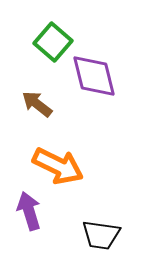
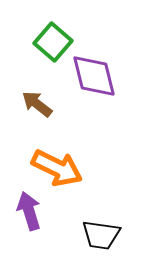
orange arrow: moved 1 px left, 2 px down
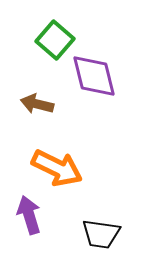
green square: moved 2 px right, 2 px up
brown arrow: rotated 24 degrees counterclockwise
purple arrow: moved 4 px down
black trapezoid: moved 1 px up
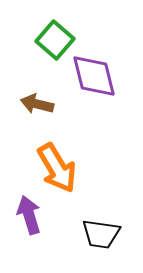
orange arrow: rotated 33 degrees clockwise
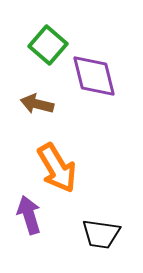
green square: moved 7 px left, 5 px down
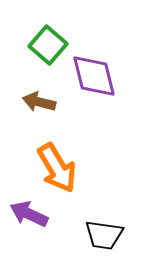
brown arrow: moved 2 px right, 2 px up
purple arrow: moved 1 px up; rotated 48 degrees counterclockwise
black trapezoid: moved 3 px right, 1 px down
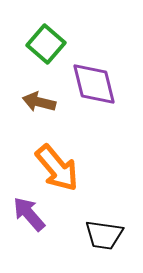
green square: moved 2 px left, 1 px up
purple diamond: moved 8 px down
orange arrow: rotated 9 degrees counterclockwise
purple arrow: rotated 24 degrees clockwise
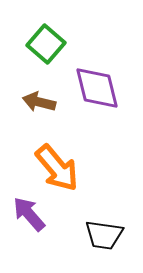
purple diamond: moved 3 px right, 4 px down
